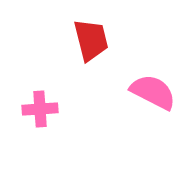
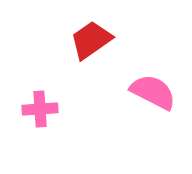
red trapezoid: rotated 111 degrees counterclockwise
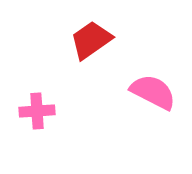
pink cross: moved 3 px left, 2 px down
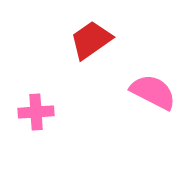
pink cross: moved 1 px left, 1 px down
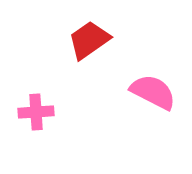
red trapezoid: moved 2 px left
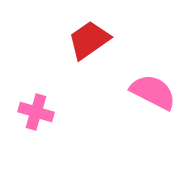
pink cross: rotated 20 degrees clockwise
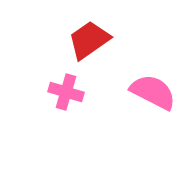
pink cross: moved 30 px right, 20 px up
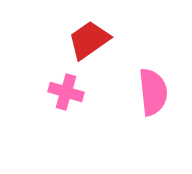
pink semicircle: rotated 57 degrees clockwise
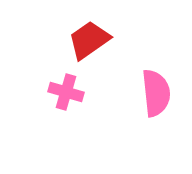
pink semicircle: moved 3 px right, 1 px down
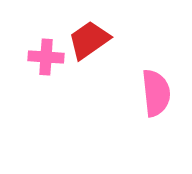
pink cross: moved 20 px left, 35 px up; rotated 12 degrees counterclockwise
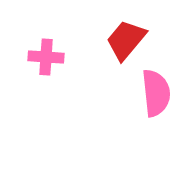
red trapezoid: moved 37 px right; rotated 15 degrees counterclockwise
